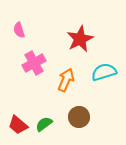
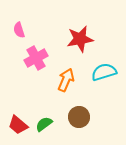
red star: rotated 16 degrees clockwise
pink cross: moved 2 px right, 5 px up
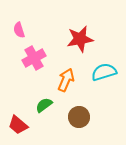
pink cross: moved 2 px left
green semicircle: moved 19 px up
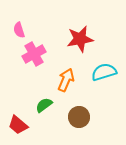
pink cross: moved 4 px up
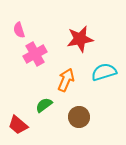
pink cross: moved 1 px right
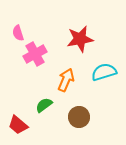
pink semicircle: moved 1 px left, 3 px down
